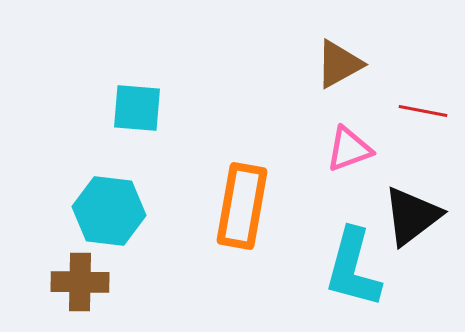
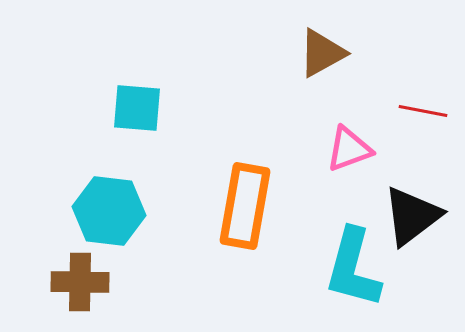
brown triangle: moved 17 px left, 11 px up
orange rectangle: moved 3 px right
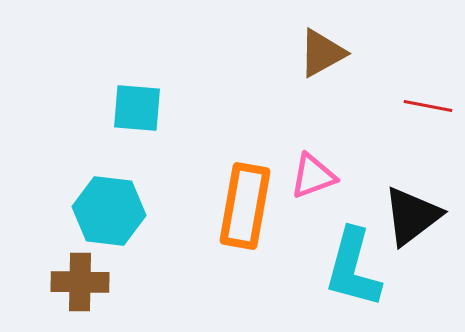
red line: moved 5 px right, 5 px up
pink triangle: moved 36 px left, 27 px down
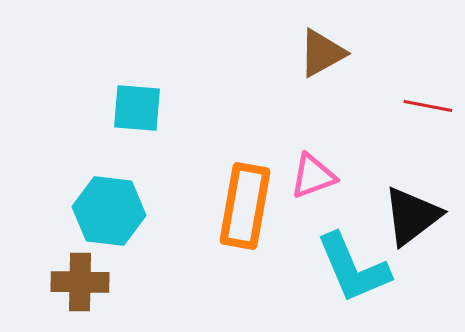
cyan L-shape: rotated 38 degrees counterclockwise
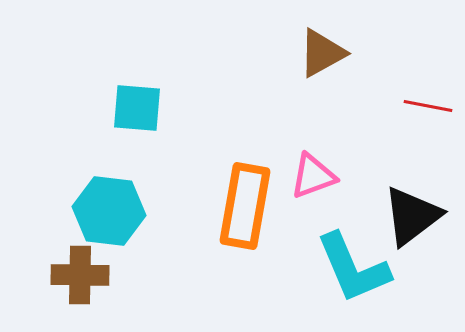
brown cross: moved 7 px up
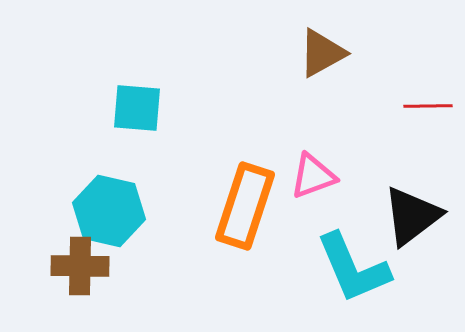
red line: rotated 12 degrees counterclockwise
orange rectangle: rotated 8 degrees clockwise
cyan hexagon: rotated 6 degrees clockwise
brown cross: moved 9 px up
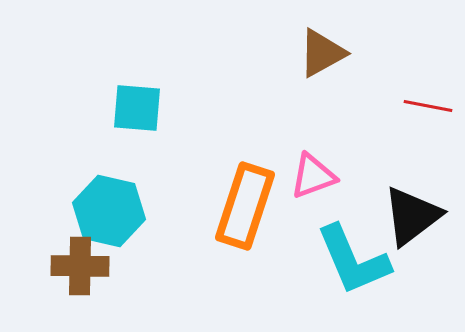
red line: rotated 12 degrees clockwise
cyan L-shape: moved 8 px up
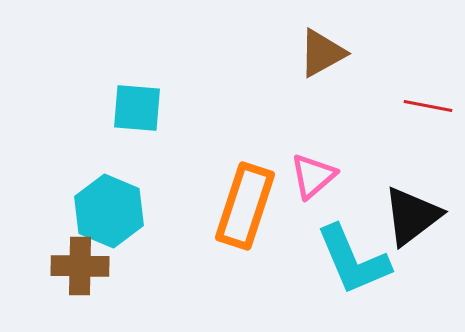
pink triangle: rotated 21 degrees counterclockwise
cyan hexagon: rotated 10 degrees clockwise
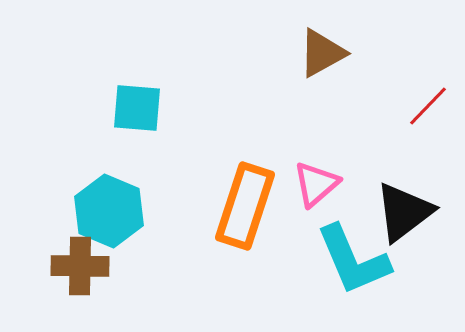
red line: rotated 57 degrees counterclockwise
pink triangle: moved 3 px right, 8 px down
black triangle: moved 8 px left, 4 px up
